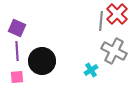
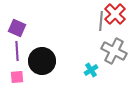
red cross: moved 2 px left
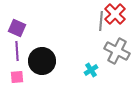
gray cross: moved 3 px right
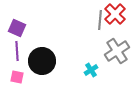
gray line: moved 1 px left, 1 px up
gray cross: rotated 30 degrees clockwise
pink square: rotated 16 degrees clockwise
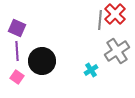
pink square: rotated 24 degrees clockwise
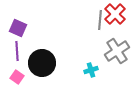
purple square: moved 1 px right
black circle: moved 2 px down
cyan cross: rotated 16 degrees clockwise
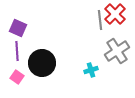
gray line: rotated 12 degrees counterclockwise
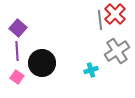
purple square: rotated 18 degrees clockwise
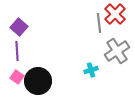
gray line: moved 1 px left, 3 px down
purple square: moved 1 px right, 1 px up
black circle: moved 4 px left, 18 px down
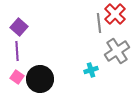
black circle: moved 2 px right, 2 px up
